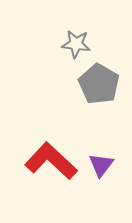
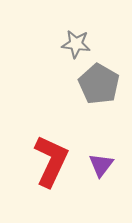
red L-shape: rotated 72 degrees clockwise
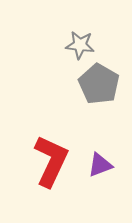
gray star: moved 4 px right, 1 px down
purple triangle: moved 1 px left; rotated 32 degrees clockwise
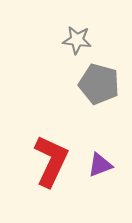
gray star: moved 3 px left, 5 px up
gray pentagon: rotated 15 degrees counterclockwise
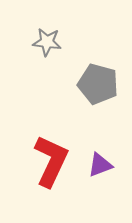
gray star: moved 30 px left, 2 px down
gray pentagon: moved 1 px left
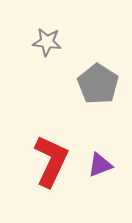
gray pentagon: rotated 18 degrees clockwise
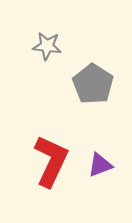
gray star: moved 4 px down
gray pentagon: moved 5 px left
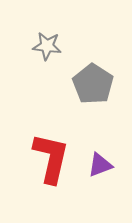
red L-shape: moved 3 px up; rotated 12 degrees counterclockwise
